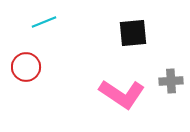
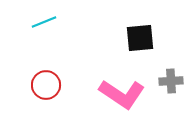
black square: moved 7 px right, 5 px down
red circle: moved 20 px right, 18 px down
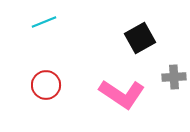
black square: rotated 24 degrees counterclockwise
gray cross: moved 3 px right, 4 px up
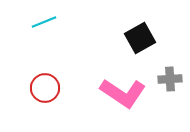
gray cross: moved 4 px left, 2 px down
red circle: moved 1 px left, 3 px down
pink L-shape: moved 1 px right, 1 px up
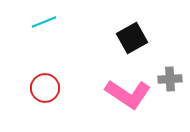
black square: moved 8 px left
pink L-shape: moved 5 px right, 1 px down
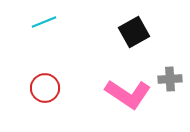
black square: moved 2 px right, 6 px up
